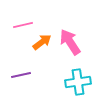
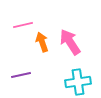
orange arrow: rotated 72 degrees counterclockwise
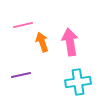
pink arrow: rotated 24 degrees clockwise
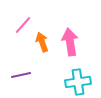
pink line: rotated 36 degrees counterclockwise
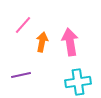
orange arrow: rotated 30 degrees clockwise
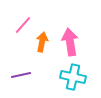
cyan cross: moved 5 px left, 5 px up; rotated 20 degrees clockwise
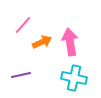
orange arrow: rotated 54 degrees clockwise
cyan cross: moved 1 px right, 1 px down
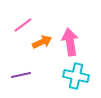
pink line: rotated 12 degrees clockwise
cyan cross: moved 2 px right, 2 px up
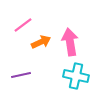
orange arrow: moved 1 px left
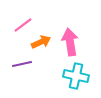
purple line: moved 1 px right, 11 px up
